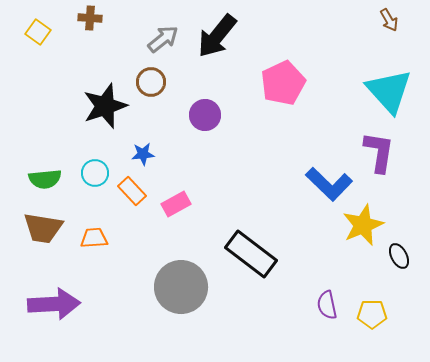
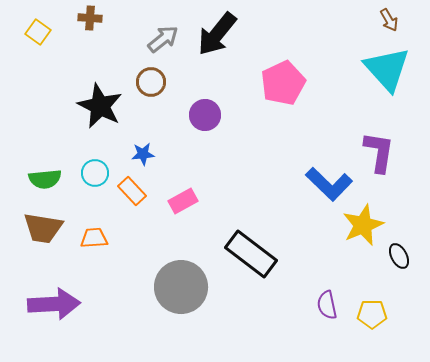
black arrow: moved 2 px up
cyan triangle: moved 2 px left, 22 px up
black star: moved 5 px left; rotated 27 degrees counterclockwise
pink rectangle: moved 7 px right, 3 px up
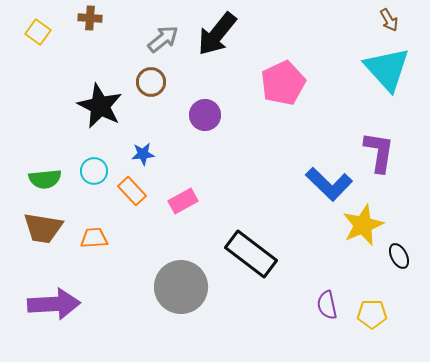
cyan circle: moved 1 px left, 2 px up
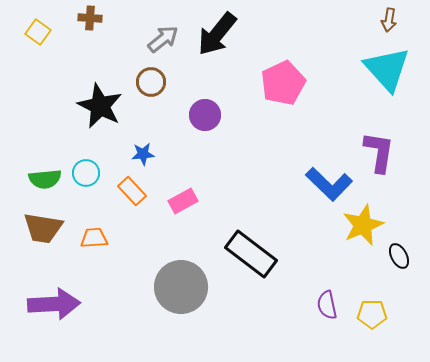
brown arrow: rotated 40 degrees clockwise
cyan circle: moved 8 px left, 2 px down
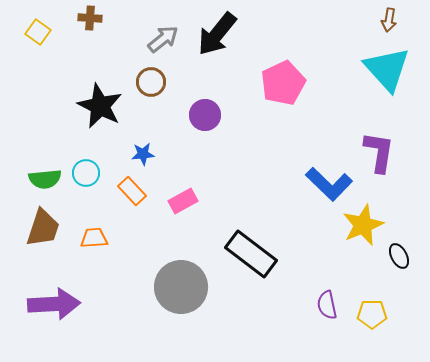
brown trapezoid: rotated 81 degrees counterclockwise
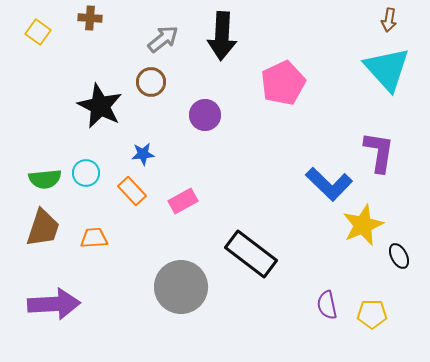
black arrow: moved 5 px right, 2 px down; rotated 36 degrees counterclockwise
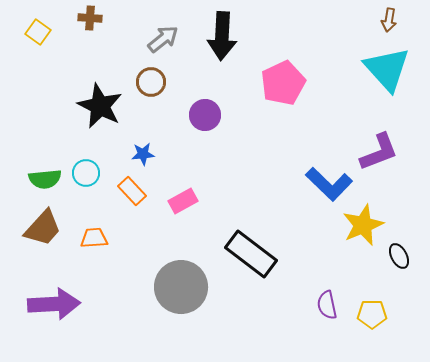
purple L-shape: rotated 60 degrees clockwise
brown trapezoid: rotated 24 degrees clockwise
